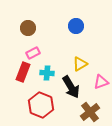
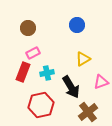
blue circle: moved 1 px right, 1 px up
yellow triangle: moved 3 px right, 5 px up
cyan cross: rotated 16 degrees counterclockwise
red hexagon: rotated 25 degrees clockwise
brown cross: moved 2 px left
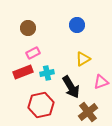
red rectangle: rotated 48 degrees clockwise
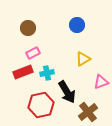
black arrow: moved 4 px left, 5 px down
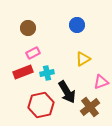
brown cross: moved 2 px right, 5 px up
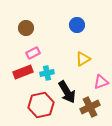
brown circle: moved 2 px left
brown cross: rotated 12 degrees clockwise
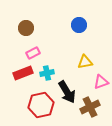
blue circle: moved 2 px right
yellow triangle: moved 2 px right, 3 px down; rotated 21 degrees clockwise
red rectangle: moved 1 px down
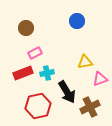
blue circle: moved 2 px left, 4 px up
pink rectangle: moved 2 px right
pink triangle: moved 1 px left, 3 px up
red hexagon: moved 3 px left, 1 px down
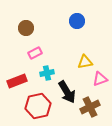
red rectangle: moved 6 px left, 8 px down
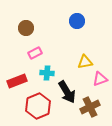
cyan cross: rotated 16 degrees clockwise
red hexagon: rotated 10 degrees counterclockwise
